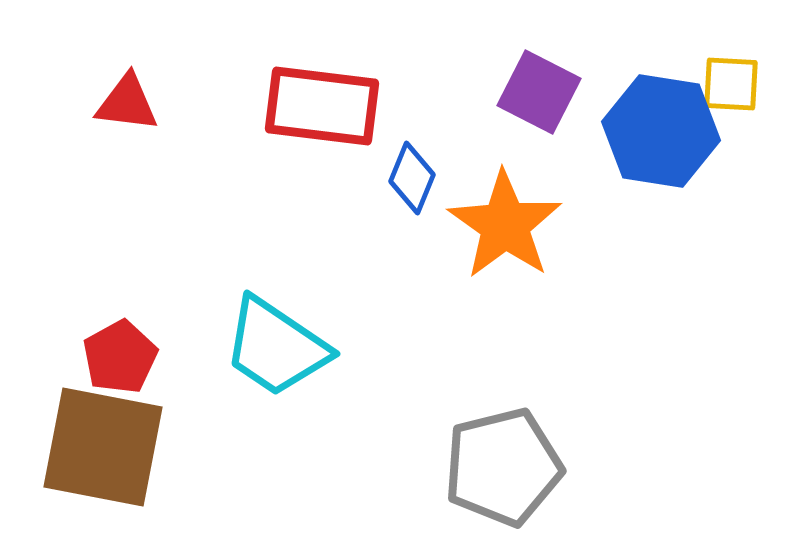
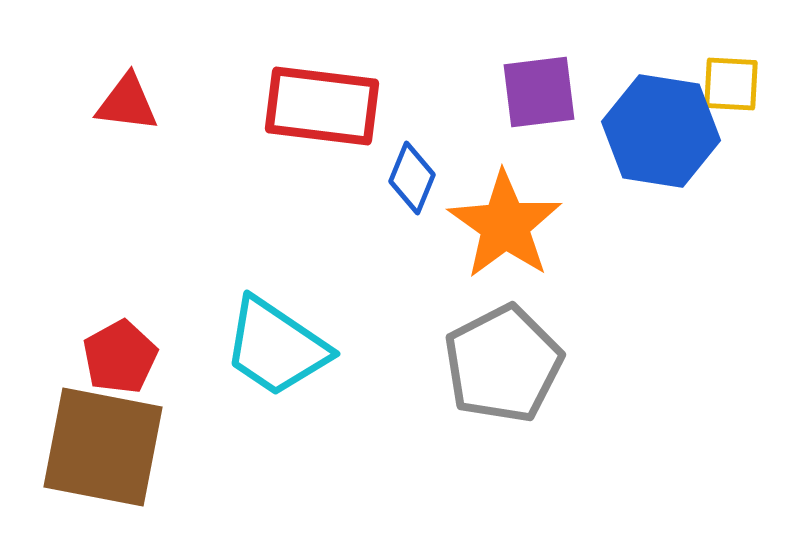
purple square: rotated 34 degrees counterclockwise
gray pentagon: moved 103 px up; rotated 13 degrees counterclockwise
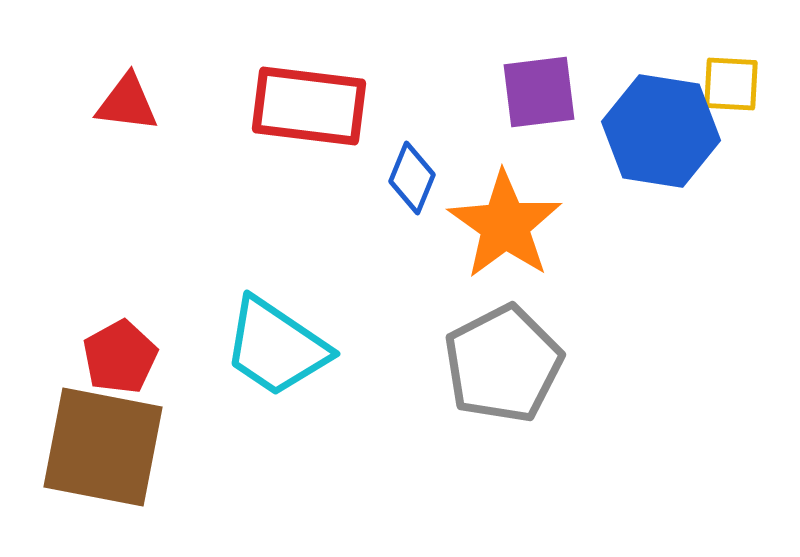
red rectangle: moved 13 px left
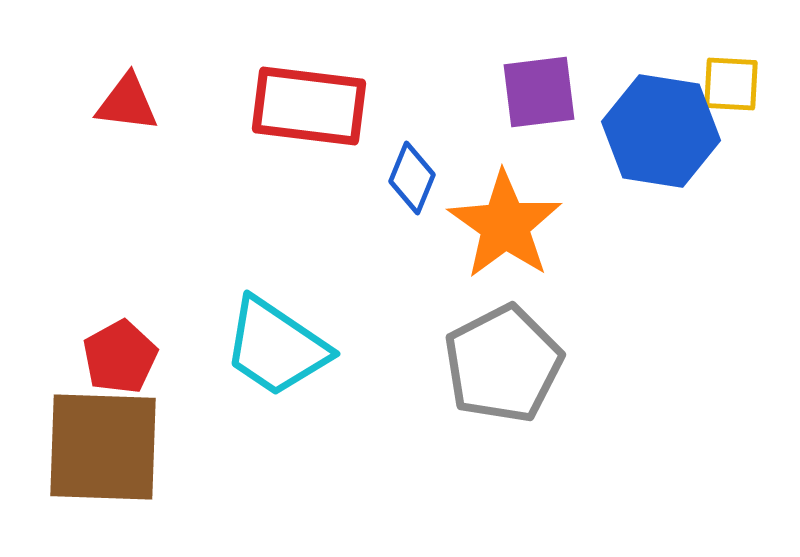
brown square: rotated 9 degrees counterclockwise
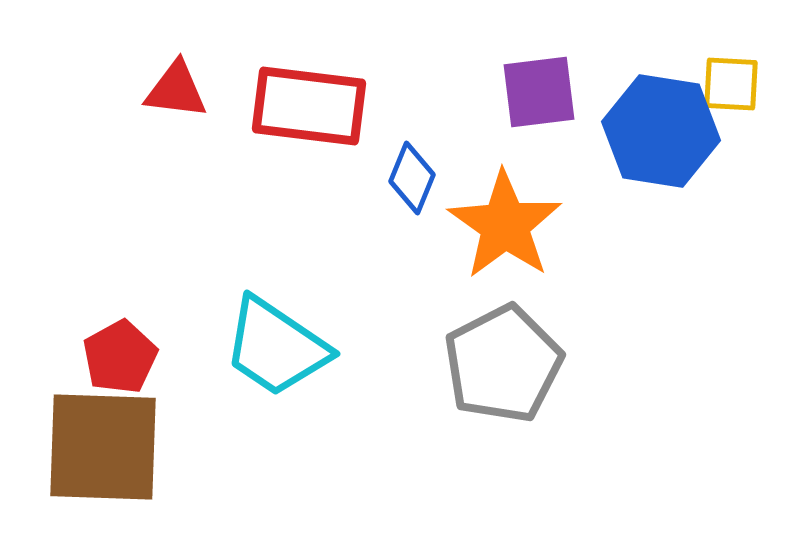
red triangle: moved 49 px right, 13 px up
